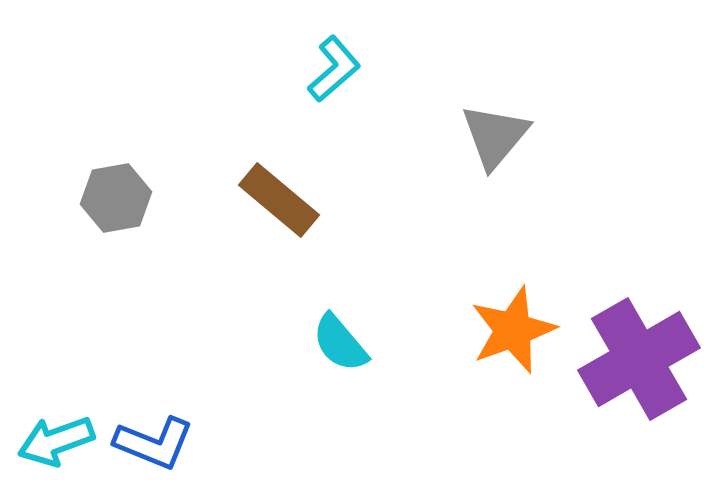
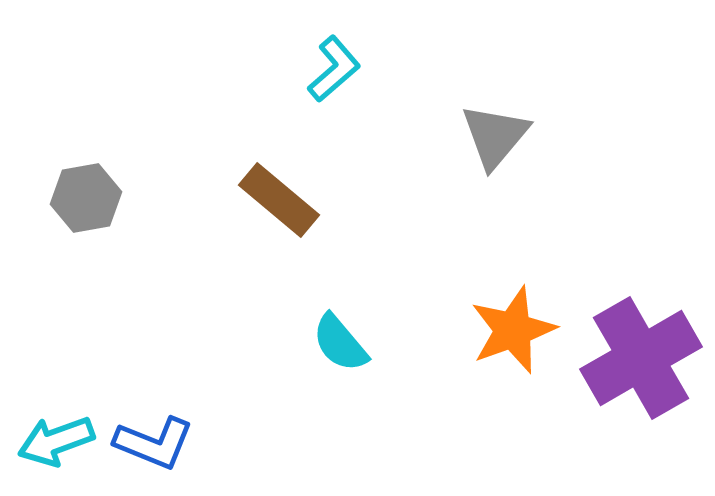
gray hexagon: moved 30 px left
purple cross: moved 2 px right, 1 px up
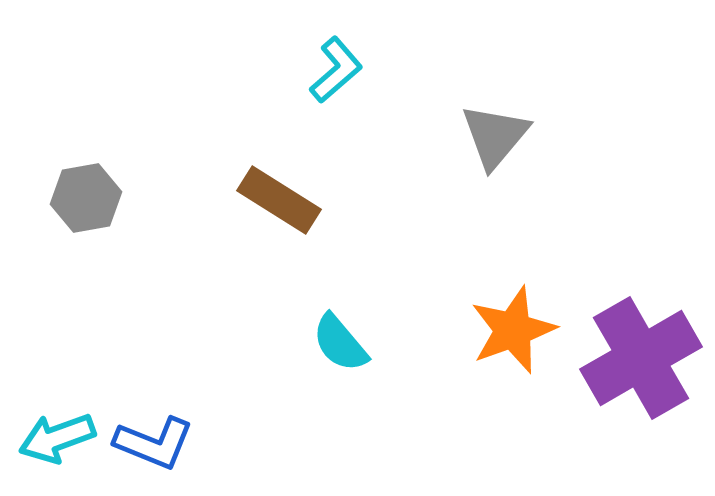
cyan L-shape: moved 2 px right, 1 px down
brown rectangle: rotated 8 degrees counterclockwise
cyan arrow: moved 1 px right, 3 px up
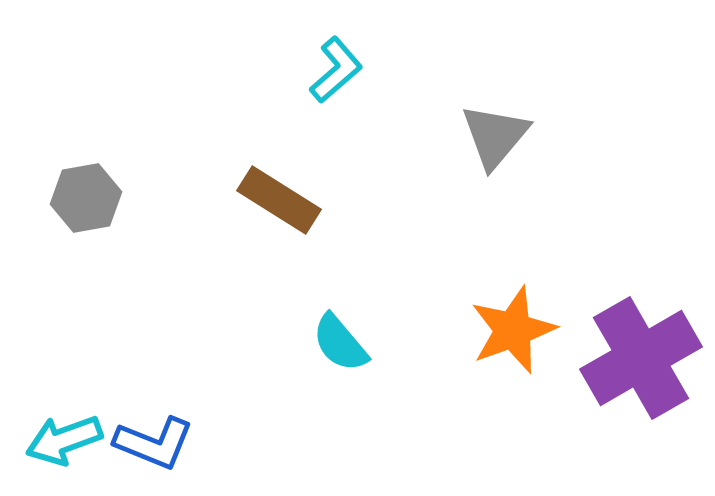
cyan arrow: moved 7 px right, 2 px down
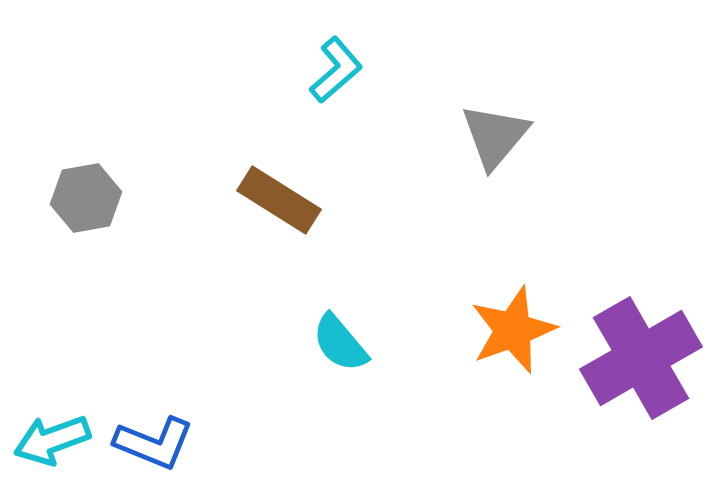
cyan arrow: moved 12 px left
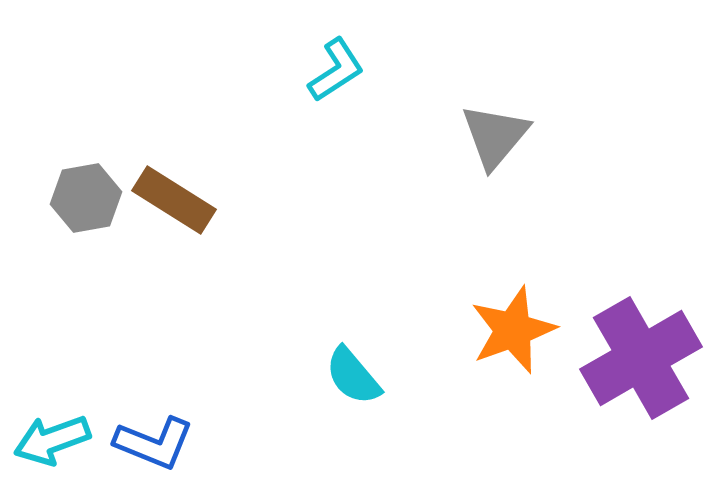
cyan L-shape: rotated 8 degrees clockwise
brown rectangle: moved 105 px left
cyan semicircle: moved 13 px right, 33 px down
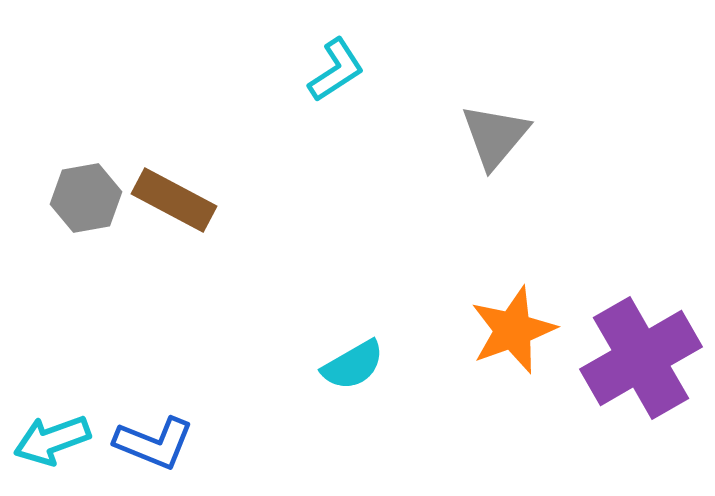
brown rectangle: rotated 4 degrees counterclockwise
cyan semicircle: moved 11 px up; rotated 80 degrees counterclockwise
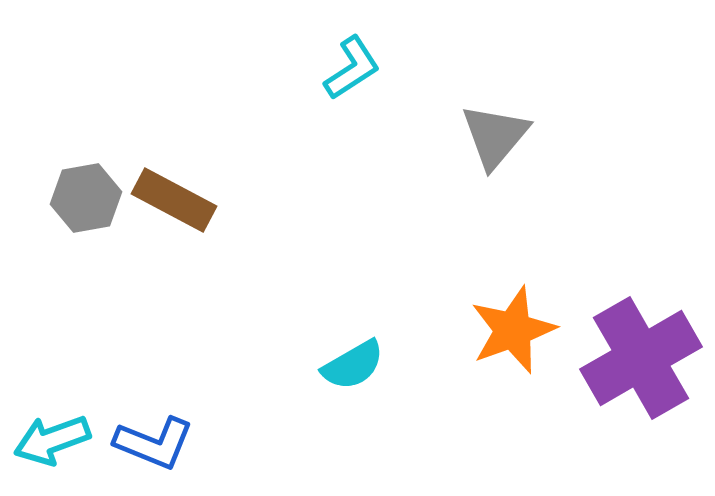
cyan L-shape: moved 16 px right, 2 px up
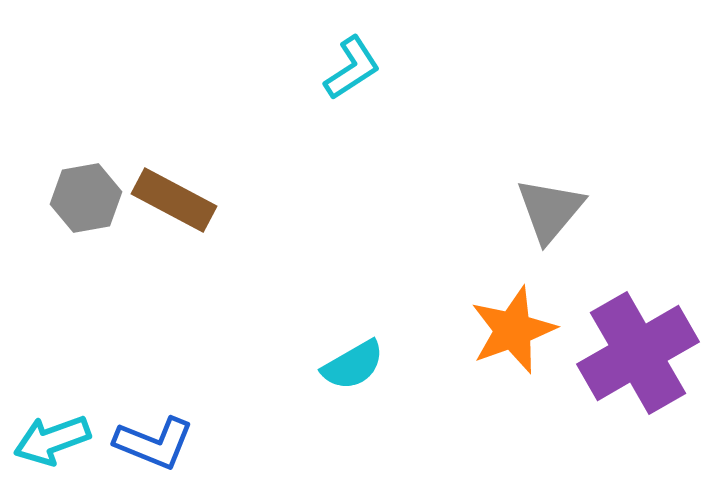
gray triangle: moved 55 px right, 74 px down
purple cross: moved 3 px left, 5 px up
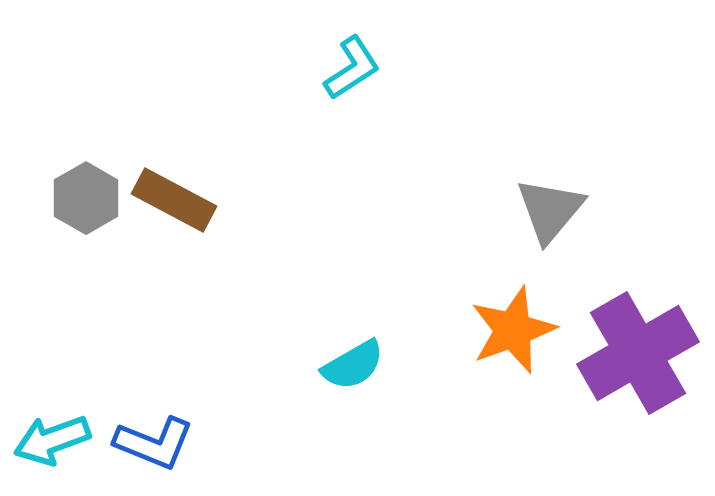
gray hexagon: rotated 20 degrees counterclockwise
